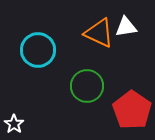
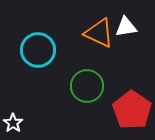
white star: moved 1 px left, 1 px up
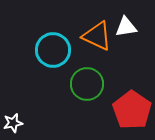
orange triangle: moved 2 px left, 3 px down
cyan circle: moved 15 px right
green circle: moved 2 px up
white star: rotated 24 degrees clockwise
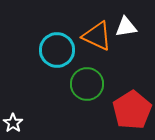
cyan circle: moved 4 px right
red pentagon: rotated 6 degrees clockwise
white star: rotated 24 degrees counterclockwise
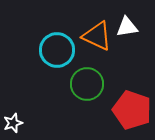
white triangle: moved 1 px right
red pentagon: rotated 21 degrees counterclockwise
white star: rotated 18 degrees clockwise
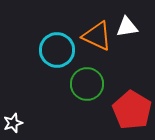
red pentagon: rotated 12 degrees clockwise
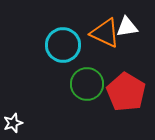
orange triangle: moved 8 px right, 3 px up
cyan circle: moved 6 px right, 5 px up
red pentagon: moved 6 px left, 18 px up
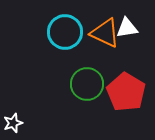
white triangle: moved 1 px down
cyan circle: moved 2 px right, 13 px up
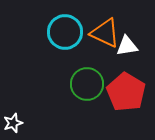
white triangle: moved 18 px down
